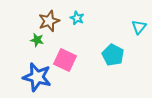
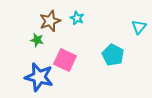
brown star: moved 1 px right
blue star: moved 2 px right
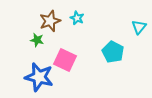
cyan pentagon: moved 3 px up
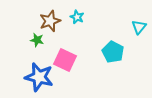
cyan star: moved 1 px up
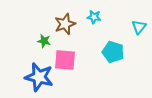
cyan star: moved 17 px right; rotated 16 degrees counterclockwise
brown star: moved 15 px right, 3 px down
green star: moved 7 px right, 1 px down
cyan pentagon: rotated 10 degrees counterclockwise
pink square: rotated 20 degrees counterclockwise
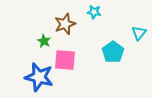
cyan star: moved 5 px up
cyan triangle: moved 6 px down
green star: rotated 16 degrees clockwise
cyan pentagon: rotated 20 degrees clockwise
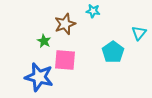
cyan star: moved 1 px left, 1 px up
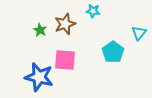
green star: moved 4 px left, 11 px up
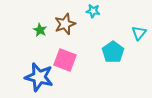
pink square: rotated 15 degrees clockwise
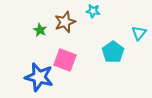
brown star: moved 2 px up
